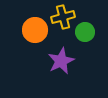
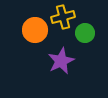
green circle: moved 1 px down
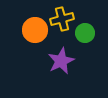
yellow cross: moved 1 px left, 2 px down
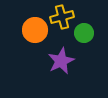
yellow cross: moved 2 px up
green circle: moved 1 px left
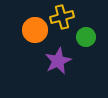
green circle: moved 2 px right, 4 px down
purple star: moved 3 px left
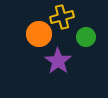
orange circle: moved 4 px right, 4 px down
purple star: rotated 12 degrees counterclockwise
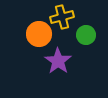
green circle: moved 2 px up
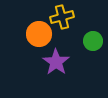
green circle: moved 7 px right, 6 px down
purple star: moved 2 px left, 1 px down
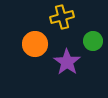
orange circle: moved 4 px left, 10 px down
purple star: moved 11 px right
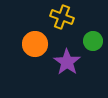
yellow cross: rotated 35 degrees clockwise
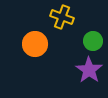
purple star: moved 22 px right, 8 px down
